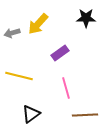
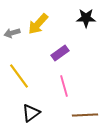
yellow line: rotated 40 degrees clockwise
pink line: moved 2 px left, 2 px up
black triangle: moved 1 px up
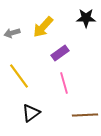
yellow arrow: moved 5 px right, 3 px down
pink line: moved 3 px up
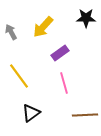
gray arrow: moved 1 px left, 1 px up; rotated 77 degrees clockwise
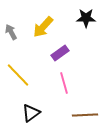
yellow line: moved 1 px left, 1 px up; rotated 8 degrees counterclockwise
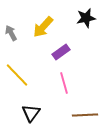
black star: rotated 12 degrees counterclockwise
gray arrow: moved 1 px down
purple rectangle: moved 1 px right, 1 px up
yellow line: moved 1 px left
black triangle: rotated 18 degrees counterclockwise
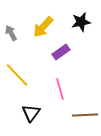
black star: moved 5 px left, 4 px down
pink line: moved 4 px left, 6 px down
